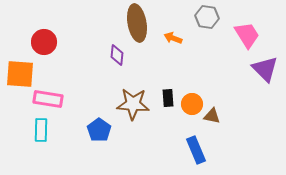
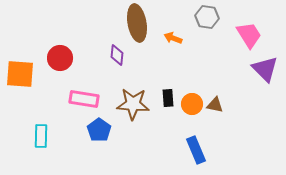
pink trapezoid: moved 2 px right
red circle: moved 16 px right, 16 px down
pink rectangle: moved 36 px right
brown triangle: moved 3 px right, 11 px up
cyan rectangle: moved 6 px down
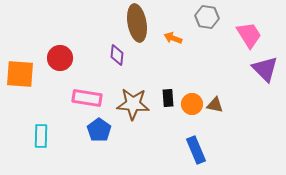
pink rectangle: moved 3 px right, 1 px up
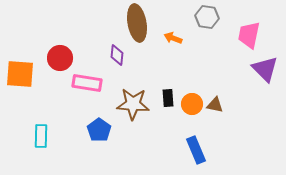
pink trapezoid: rotated 136 degrees counterclockwise
pink rectangle: moved 15 px up
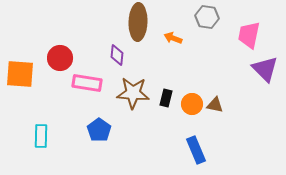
brown ellipse: moved 1 px right, 1 px up; rotated 12 degrees clockwise
black rectangle: moved 2 px left; rotated 18 degrees clockwise
brown star: moved 11 px up
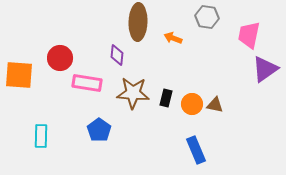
purple triangle: rotated 40 degrees clockwise
orange square: moved 1 px left, 1 px down
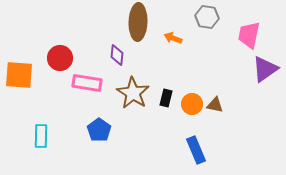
brown star: rotated 28 degrees clockwise
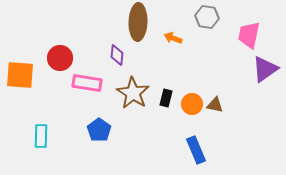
orange square: moved 1 px right
